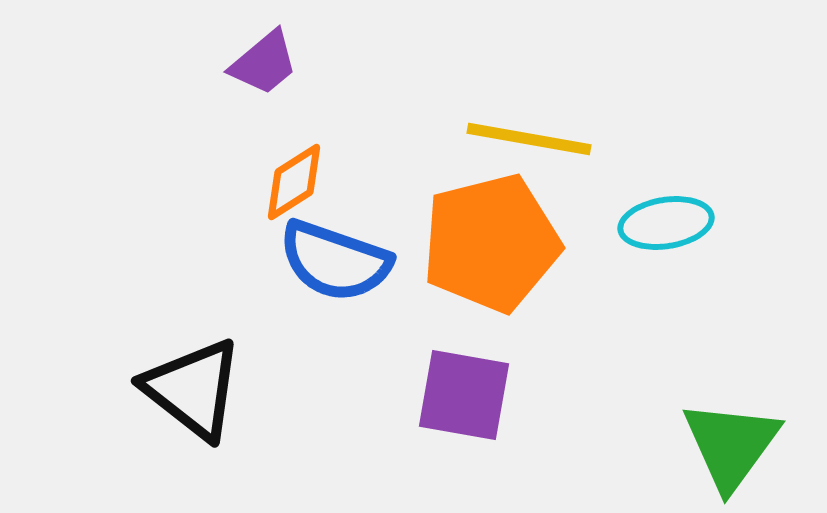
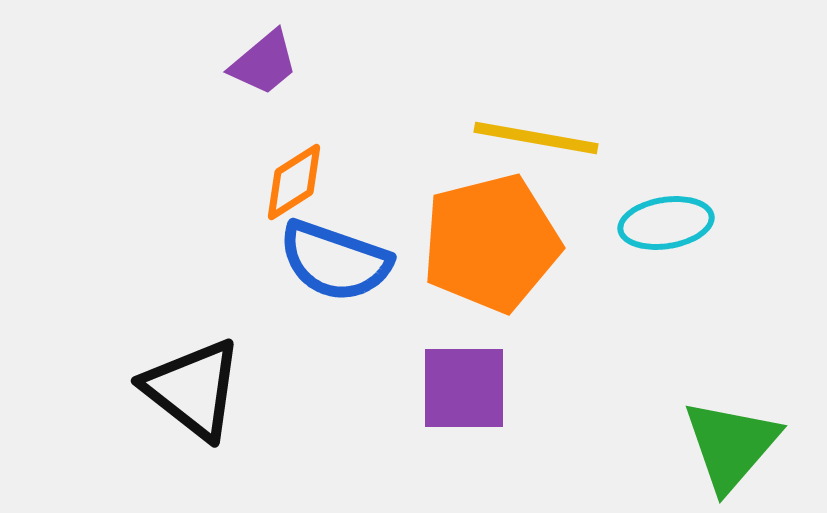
yellow line: moved 7 px right, 1 px up
purple square: moved 7 px up; rotated 10 degrees counterclockwise
green triangle: rotated 5 degrees clockwise
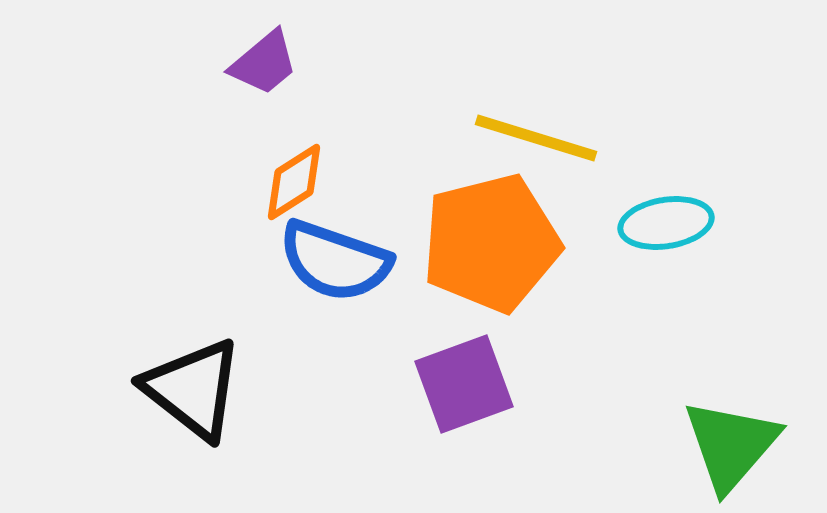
yellow line: rotated 7 degrees clockwise
purple square: moved 4 px up; rotated 20 degrees counterclockwise
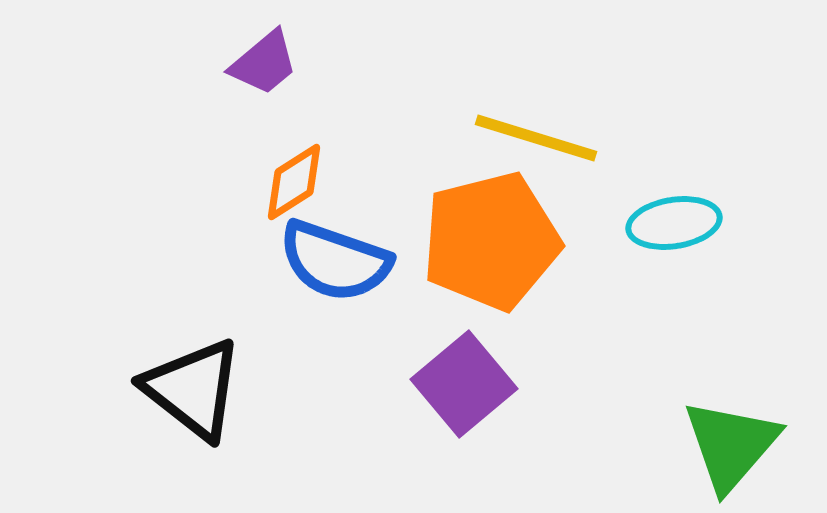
cyan ellipse: moved 8 px right
orange pentagon: moved 2 px up
purple square: rotated 20 degrees counterclockwise
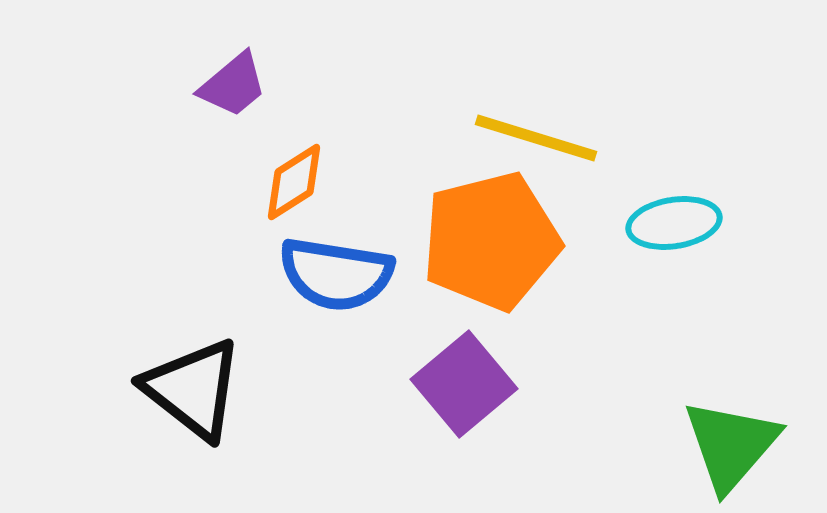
purple trapezoid: moved 31 px left, 22 px down
blue semicircle: moved 1 px right, 13 px down; rotated 10 degrees counterclockwise
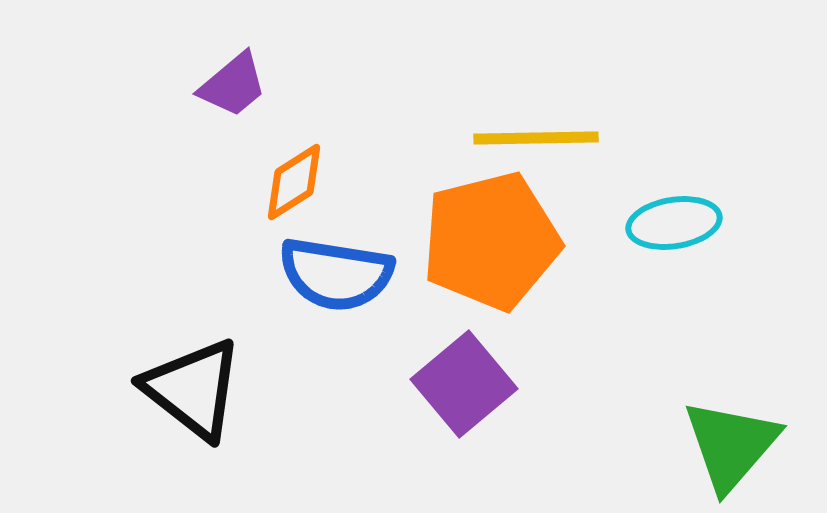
yellow line: rotated 18 degrees counterclockwise
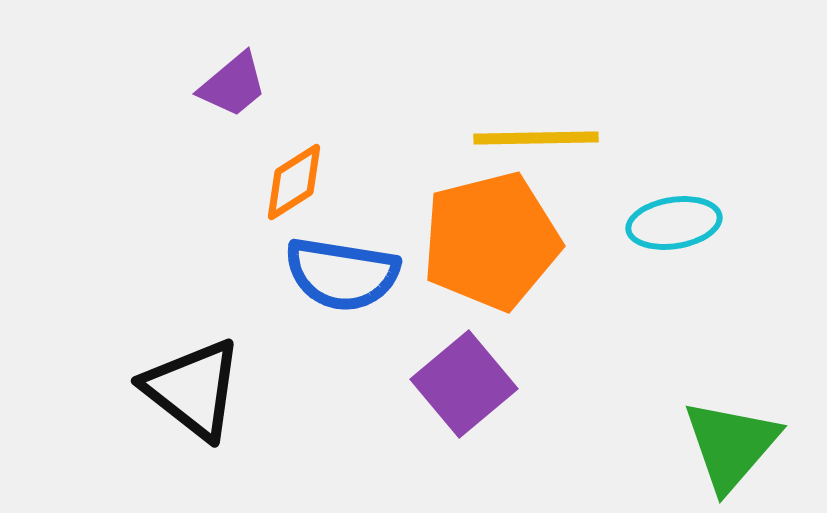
blue semicircle: moved 6 px right
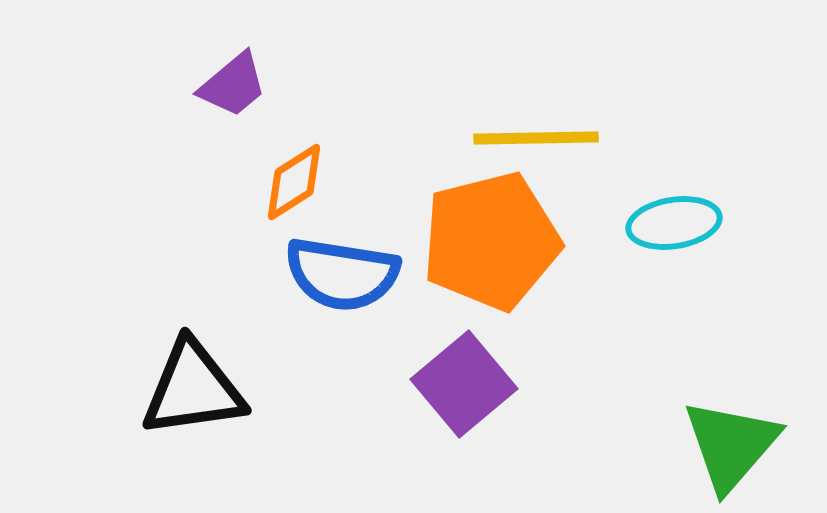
black triangle: rotated 46 degrees counterclockwise
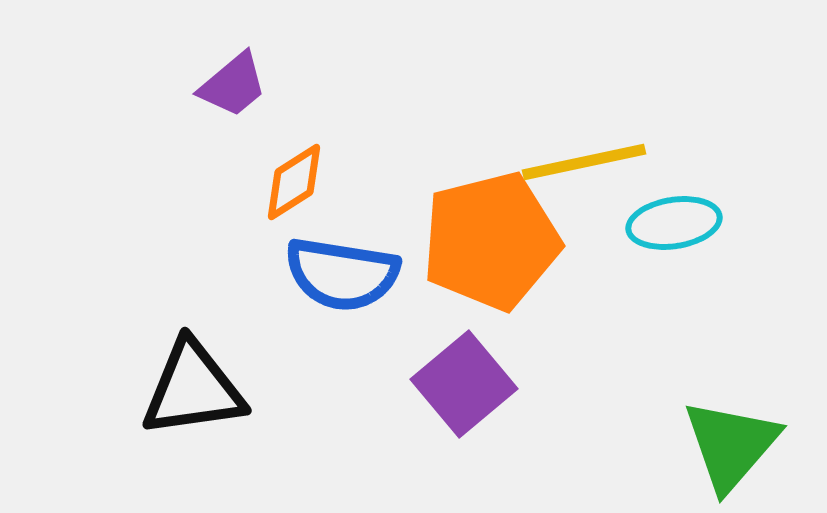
yellow line: moved 48 px right, 24 px down; rotated 11 degrees counterclockwise
